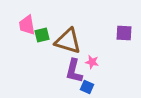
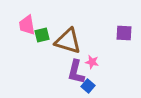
purple L-shape: moved 2 px right, 1 px down
blue square: moved 1 px right, 1 px up; rotated 16 degrees clockwise
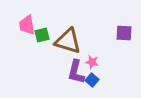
blue square: moved 4 px right, 6 px up
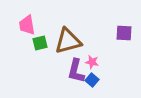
green square: moved 2 px left, 8 px down
brown triangle: rotated 32 degrees counterclockwise
purple L-shape: moved 1 px up
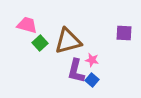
pink trapezoid: rotated 115 degrees clockwise
green square: rotated 28 degrees counterclockwise
pink star: moved 2 px up
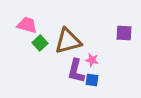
blue square: rotated 32 degrees counterclockwise
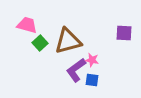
purple L-shape: moved 1 px up; rotated 40 degrees clockwise
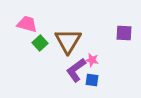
pink trapezoid: moved 1 px up
brown triangle: rotated 44 degrees counterclockwise
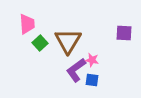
pink trapezoid: rotated 70 degrees clockwise
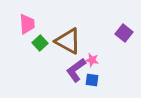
purple square: rotated 36 degrees clockwise
brown triangle: rotated 32 degrees counterclockwise
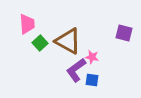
purple square: rotated 24 degrees counterclockwise
pink star: moved 3 px up
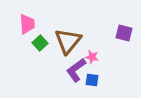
brown triangle: rotated 40 degrees clockwise
